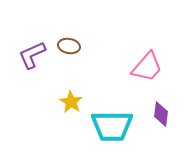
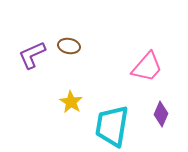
purple diamond: rotated 15 degrees clockwise
cyan trapezoid: rotated 99 degrees clockwise
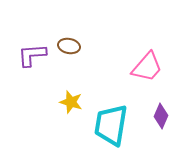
purple L-shape: rotated 20 degrees clockwise
yellow star: rotated 15 degrees counterclockwise
purple diamond: moved 2 px down
cyan trapezoid: moved 1 px left, 1 px up
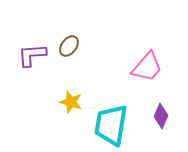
brown ellipse: rotated 65 degrees counterclockwise
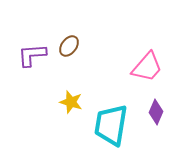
purple diamond: moved 5 px left, 4 px up
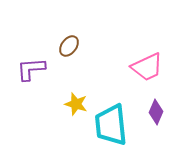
purple L-shape: moved 1 px left, 14 px down
pink trapezoid: rotated 24 degrees clockwise
yellow star: moved 5 px right, 2 px down
cyan trapezoid: rotated 15 degrees counterclockwise
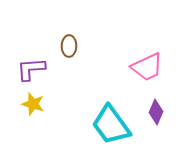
brown ellipse: rotated 35 degrees counterclockwise
yellow star: moved 43 px left
cyan trapezoid: rotated 30 degrees counterclockwise
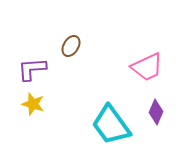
brown ellipse: moved 2 px right; rotated 30 degrees clockwise
purple L-shape: moved 1 px right
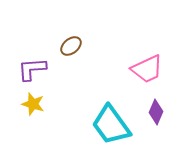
brown ellipse: rotated 20 degrees clockwise
pink trapezoid: moved 2 px down
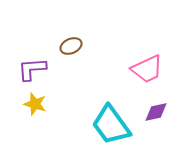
brown ellipse: rotated 15 degrees clockwise
yellow star: moved 2 px right
purple diamond: rotated 55 degrees clockwise
